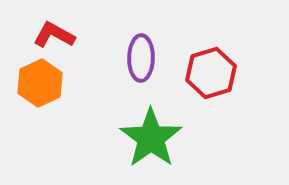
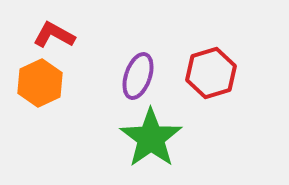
purple ellipse: moved 3 px left, 18 px down; rotated 18 degrees clockwise
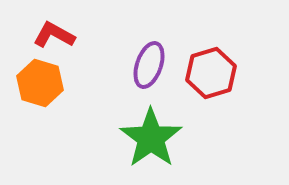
purple ellipse: moved 11 px right, 11 px up
orange hexagon: rotated 18 degrees counterclockwise
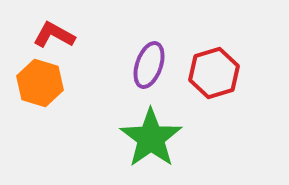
red hexagon: moved 3 px right
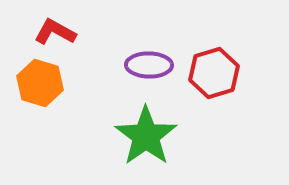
red L-shape: moved 1 px right, 3 px up
purple ellipse: rotated 72 degrees clockwise
green star: moved 5 px left, 2 px up
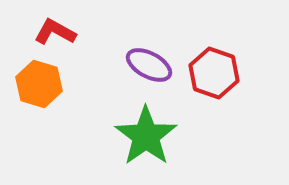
purple ellipse: rotated 27 degrees clockwise
red hexagon: rotated 24 degrees counterclockwise
orange hexagon: moved 1 px left, 1 px down
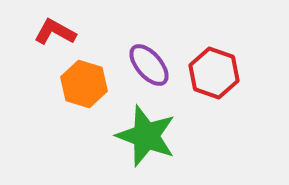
purple ellipse: rotated 21 degrees clockwise
orange hexagon: moved 45 px right
green star: rotated 16 degrees counterclockwise
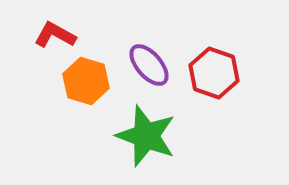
red L-shape: moved 3 px down
orange hexagon: moved 2 px right, 3 px up
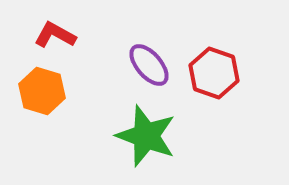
orange hexagon: moved 44 px left, 10 px down
